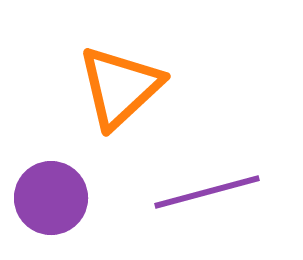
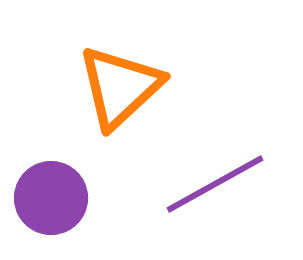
purple line: moved 8 px right, 8 px up; rotated 14 degrees counterclockwise
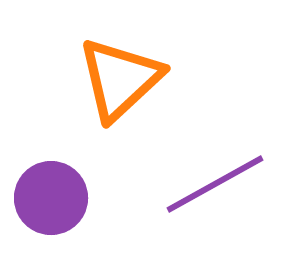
orange triangle: moved 8 px up
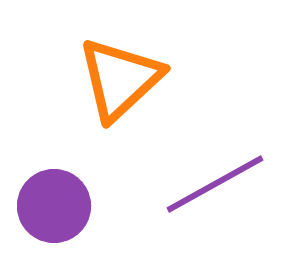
purple circle: moved 3 px right, 8 px down
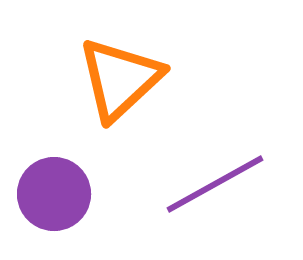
purple circle: moved 12 px up
